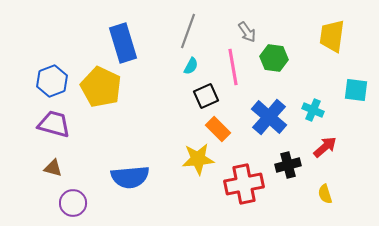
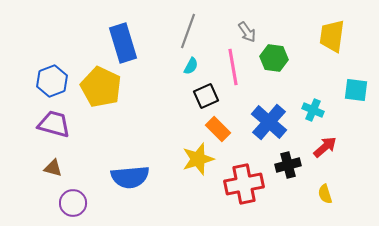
blue cross: moved 5 px down
yellow star: rotated 12 degrees counterclockwise
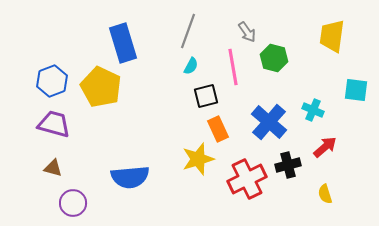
green hexagon: rotated 8 degrees clockwise
black square: rotated 10 degrees clockwise
orange rectangle: rotated 20 degrees clockwise
red cross: moved 3 px right, 5 px up; rotated 15 degrees counterclockwise
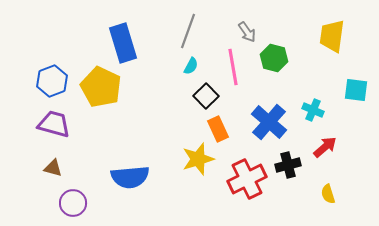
black square: rotated 30 degrees counterclockwise
yellow semicircle: moved 3 px right
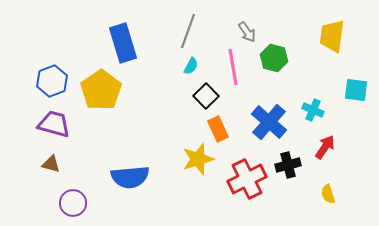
yellow pentagon: moved 3 px down; rotated 12 degrees clockwise
red arrow: rotated 15 degrees counterclockwise
brown triangle: moved 2 px left, 4 px up
